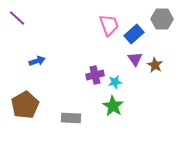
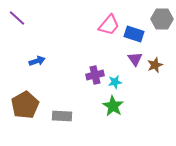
pink trapezoid: rotated 60 degrees clockwise
blue rectangle: rotated 60 degrees clockwise
brown star: rotated 21 degrees clockwise
gray rectangle: moved 9 px left, 2 px up
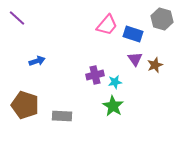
gray hexagon: rotated 15 degrees clockwise
pink trapezoid: moved 2 px left
blue rectangle: moved 1 px left
brown pentagon: rotated 24 degrees counterclockwise
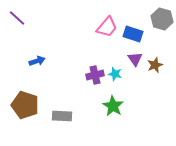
pink trapezoid: moved 2 px down
cyan star: moved 8 px up; rotated 24 degrees clockwise
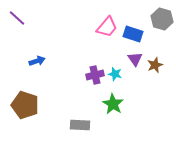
green star: moved 2 px up
gray rectangle: moved 18 px right, 9 px down
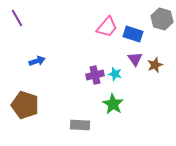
purple line: rotated 18 degrees clockwise
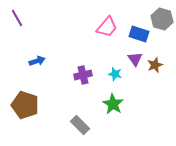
blue rectangle: moved 6 px right
purple cross: moved 12 px left
gray rectangle: rotated 42 degrees clockwise
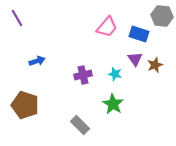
gray hexagon: moved 3 px up; rotated 10 degrees counterclockwise
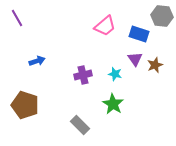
pink trapezoid: moved 2 px left, 1 px up; rotated 10 degrees clockwise
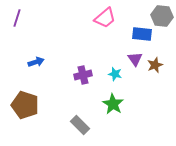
purple line: rotated 48 degrees clockwise
pink trapezoid: moved 8 px up
blue rectangle: moved 3 px right; rotated 12 degrees counterclockwise
blue arrow: moved 1 px left, 1 px down
